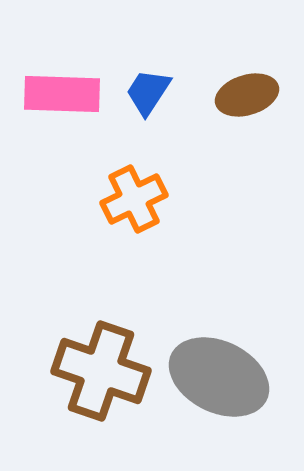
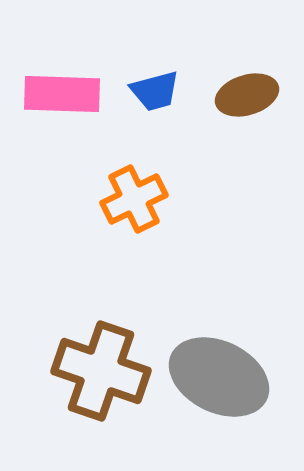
blue trapezoid: moved 7 px right, 1 px up; rotated 138 degrees counterclockwise
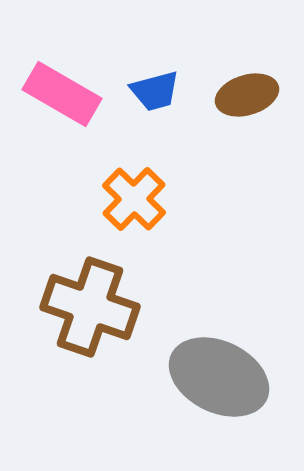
pink rectangle: rotated 28 degrees clockwise
orange cross: rotated 20 degrees counterclockwise
brown cross: moved 11 px left, 64 px up
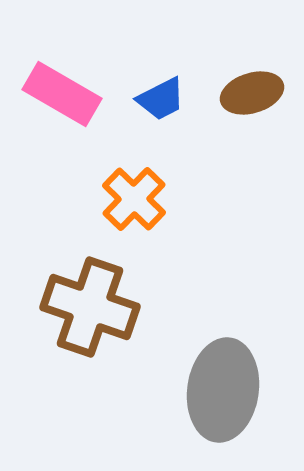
blue trapezoid: moved 6 px right, 8 px down; rotated 12 degrees counterclockwise
brown ellipse: moved 5 px right, 2 px up
gray ellipse: moved 4 px right, 13 px down; rotated 72 degrees clockwise
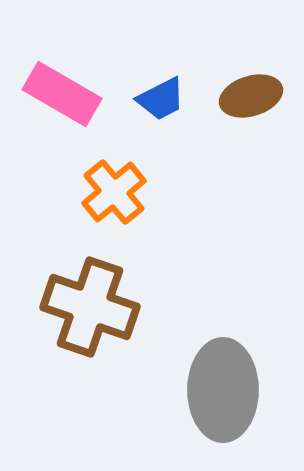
brown ellipse: moved 1 px left, 3 px down
orange cross: moved 20 px left, 7 px up; rotated 6 degrees clockwise
gray ellipse: rotated 8 degrees counterclockwise
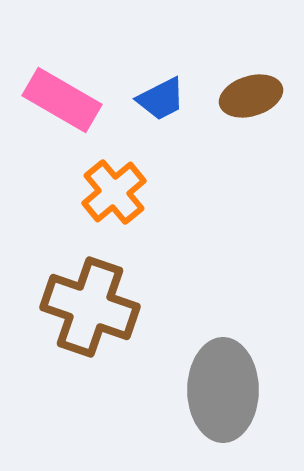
pink rectangle: moved 6 px down
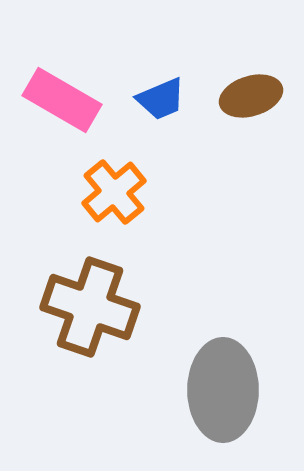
blue trapezoid: rotated 4 degrees clockwise
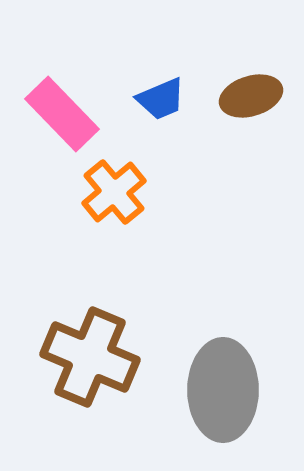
pink rectangle: moved 14 px down; rotated 16 degrees clockwise
brown cross: moved 50 px down; rotated 4 degrees clockwise
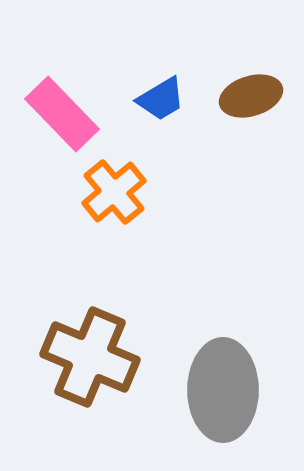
blue trapezoid: rotated 8 degrees counterclockwise
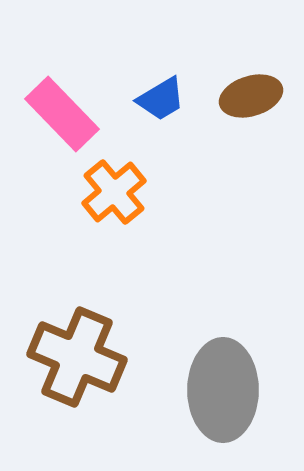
brown cross: moved 13 px left
